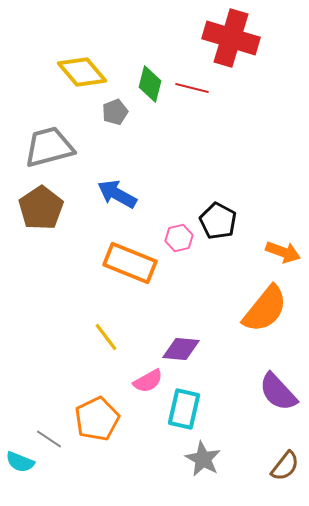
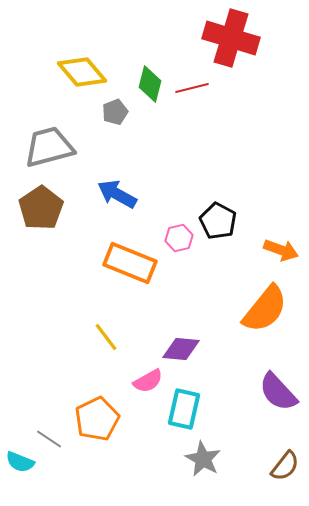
red line: rotated 28 degrees counterclockwise
orange arrow: moved 2 px left, 2 px up
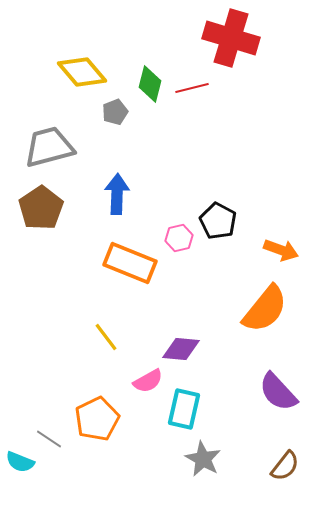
blue arrow: rotated 63 degrees clockwise
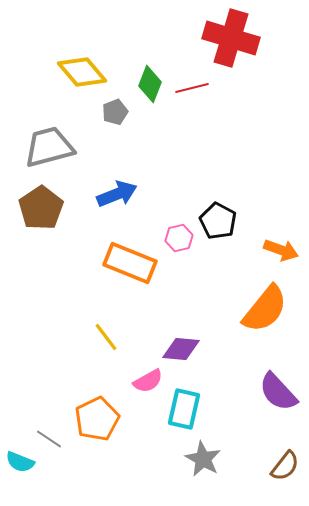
green diamond: rotated 6 degrees clockwise
blue arrow: rotated 66 degrees clockwise
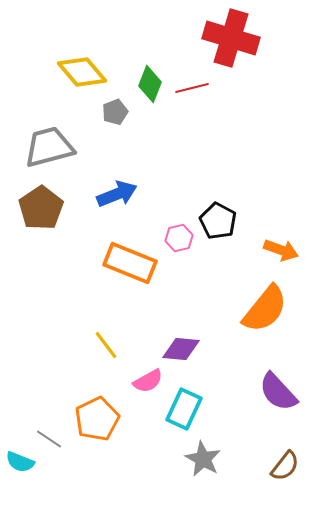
yellow line: moved 8 px down
cyan rectangle: rotated 12 degrees clockwise
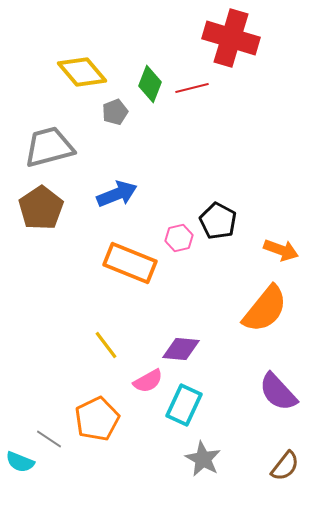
cyan rectangle: moved 4 px up
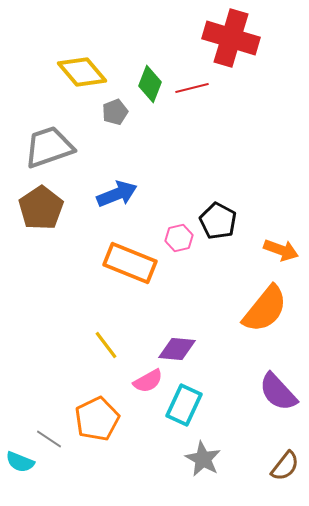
gray trapezoid: rotated 4 degrees counterclockwise
purple diamond: moved 4 px left
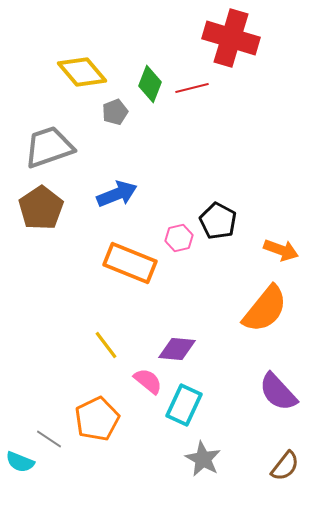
pink semicircle: rotated 112 degrees counterclockwise
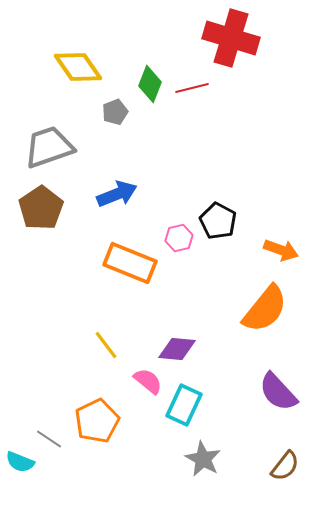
yellow diamond: moved 4 px left, 5 px up; rotated 6 degrees clockwise
orange pentagon: moved 2 px down
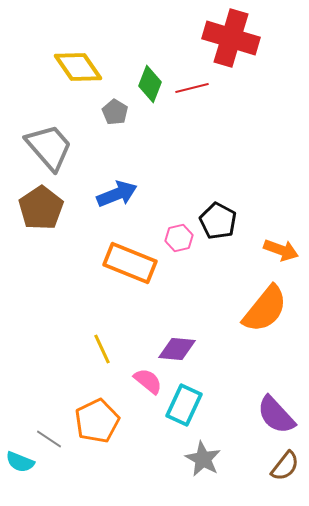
gray pentagon: rotated 20 degrees counterclockwise
gray trapezoid: rotated 68 degrees clockwise
yellow line: moved 4 px left, 4 px down; rotated 12 degrees clockwise
purple semicircle: moved 2 px left, 23 px down
